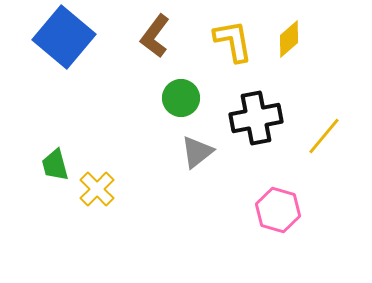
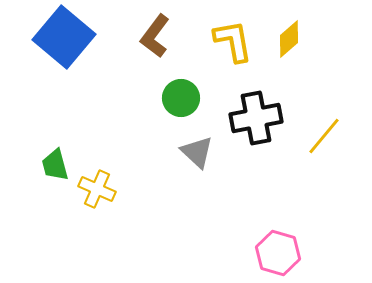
gray triangle: rotated 39 degrees counterclockwise
yellow cross: rotated 21 degrees counterclockwise
pink hexagon: moved 43 px down
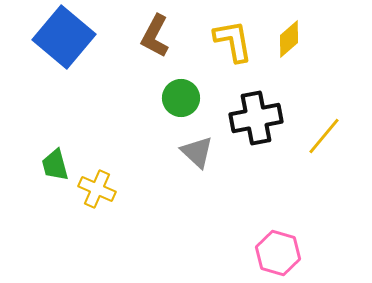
brown L-shape: rotated 9 degrees counterclockwise
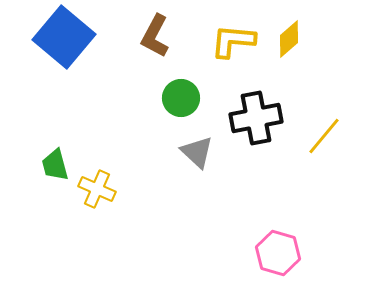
yellow L-shape: rotated 75 degrees counterclockwise
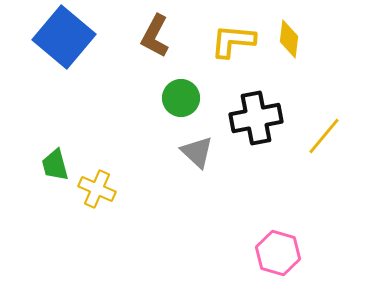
yellow diamond: rotated 42 degrees counterclockwise
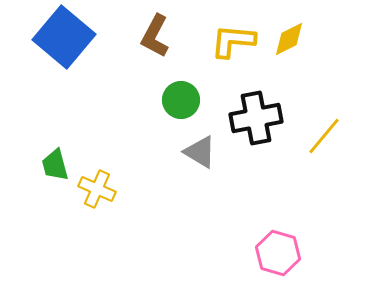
yellow diamond: rotated 57 degrees clockwise
green circle: moved 2 px down
gray triangle: moved 3 px right; rotated 12 degrees counterclockwise
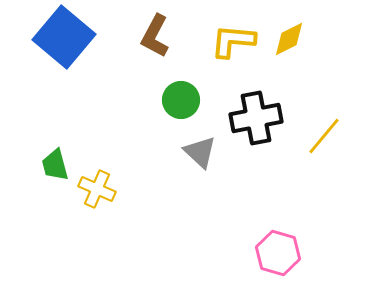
gray triangle: rotated 12 degrees clockwise
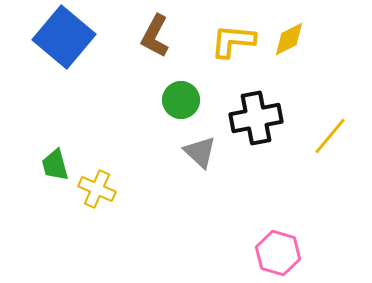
yellow line: moved 6 px right
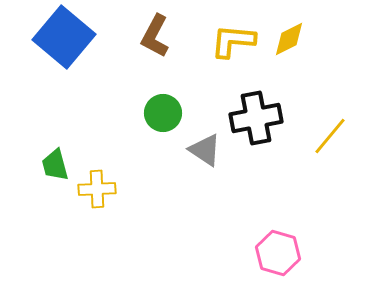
green circle: moved 18 px left, 13 px down
gray triangle: moved 5 px right, 2 px up; rotated 9 degrees counterclockwise
yellow cross: rotated 27 degrees counterclockwise
